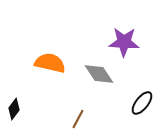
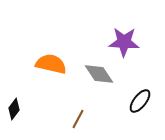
orange semicircle: moved 1 px right, 1 px down
black ellipse: moved 2 px left, 2 px up
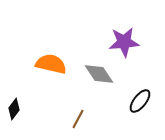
purple star: rotated 8 degrees counterclockwise
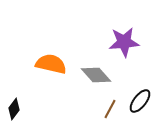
gray diamond: moved 3 px left, 1 px down; rotated 8 degrees counterclockwise
brown line: moved 32 px right, 10 px up
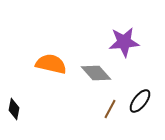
gray diamond: moved 2 px up
black diamond: rotated 25 degrees counterclockwise
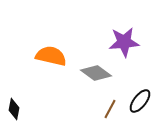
orange semicircle: moved 8 px up
gray diamond: rotated 12 degrees counterclockwise
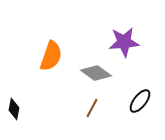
orange semicircle: rotated 96 degrees clockwise
brown line: moved 18 px left, 1 px up
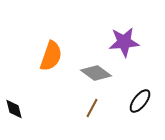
black diamond: rotated 25 degrees counterclockwise
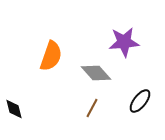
gray diamond: rotated 12 degrees clockwise
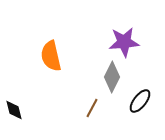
orange semicircle: rotated 148 degrees clockwise
gray diamond: moved 16 px right, 4 px down; rotated 68 degrees clockwise
black diamond: moved 1 px down
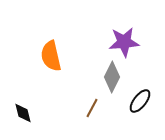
black diamond: moved 9 px right, 3 px down
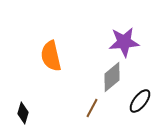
gray diamond: rotated 24 degrees clockwise
black diamond: rotated 30 degrees clockwise
